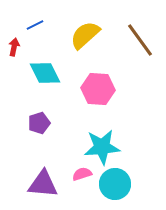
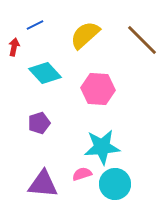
brown line: moved 2 px right; rotated 9 degrees counterclockwise
cyan diamond: rotated 16 degrees counterclockwise
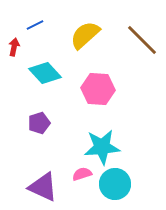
purple triangle: moved 3 px down; rotated 20 degrees clockwise
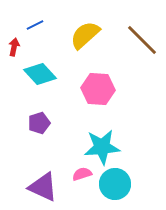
cyan diamond: moved 5 px left, 1 px down
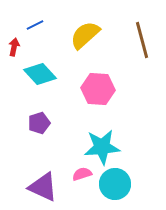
brown line: rotated 30 degrees clockwise
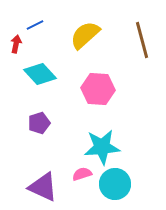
red arrow: moved 2 px right, 3 px up
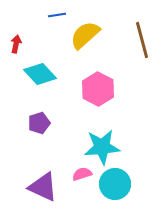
blue line: moved 22 px right, 10 px up; rotated 18 degrees clockwise
pink hexagon: rotated 24 degrees clockwise
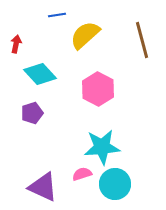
purple pentagon: moved 7 px left, 10 px up
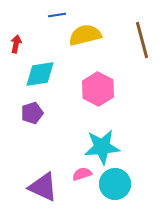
yellow semicircle: rotated 28 degrees clockwise
cyan diamond: rotated 56 degrees counterclockwise
